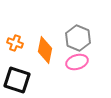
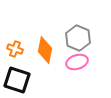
orange cross: moved 6 px down
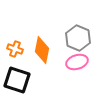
orange diamond: moved 3 px left
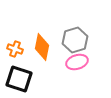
gray hexagon: moved 3 px left, 2 px down; rotated 20 degrees clockwise
orange diamond: moved 3 px up
black square: moved 2 px right, 1 px up
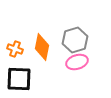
black square: rotated 16 degrees counterclockwise
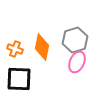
pink ellipse: rotated 50 degrees counterclockwise
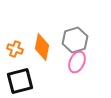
black square: moved 1 px right, 2 px down; rotated 16 degrees counterclockwise
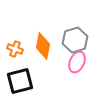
orange diamond: moved 1 px right, 1 px up
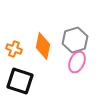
orange cross: moved 1 px left
black square: rotated 32 degrees clockwise
